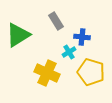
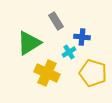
green triangle: moved 11 px right, 8 px down
yellow pentagon: moved 2 px right, 1 px down
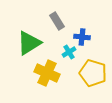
gray rectangle: moved 1 px right
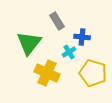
green triangle: rotated 20 degrees counterclockwise
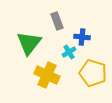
gray rectangle: rotated 12 degrees clockwise
yellow cross: moved 2 px down
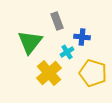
green triangle: moved 1 px right, 1 px up
cyan cross: moved 2 px left
yellow cross: moved 2 px right, 2 px up; rotated 25 degrees clockwise
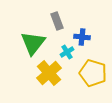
green triangle: moved 3 px right, 1 px down
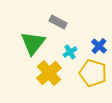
gray rectangle: moved 1 px right, 1 px down; rotated 42 degrees counterclockwise
blue cross: moved 17 px right, 9 px down; rotated 35 degrees clockwise
cyan cross: moved 3 px right
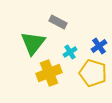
blue cross: rotated 14 degrees clockwise
yellow cross: rotated 20 degrees clockwise
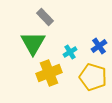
gray rectangle: moved 13 px left, 5 px up; rotated 18 degrees clockwise
green triangle: rotated 8 degrees counterclockwise
yellow pentagon: moved 4 px down
